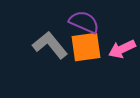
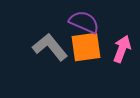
gray L-shape: moved 2 px down
pink arrow: rotated 136 degrees clockwise
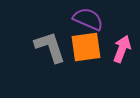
purple semicircle: moved 4 px right, 3 px up
gray L-shape: rotated 21 degrees clockwise
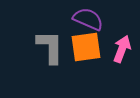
gray L-shape: rotated 18 degrees clockwise
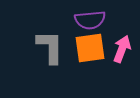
purple semicircle: moved 2 px right, 1 px down; rotated 152 degrees clockwise
orange square: moved 4 px right, 1 px down
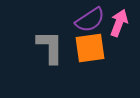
purple semicircle: rotated 28 degrees counterclockwise
pink arrow: moved 3 px left, 26 px up
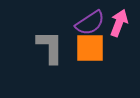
purple semicircle: moved 3 px down
orange square: rotated 8 degrees clockwise
